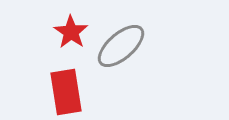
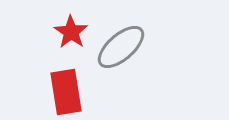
gray ellipse: moved 1 px down
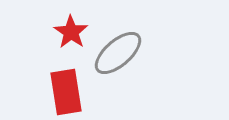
gray ellipse: moved 3 px left, 6 px down
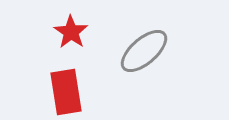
gray ellipse: moved 26 px right, 2 px up
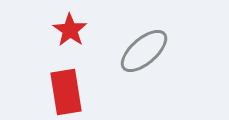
red star: moved 1 px left, 2 px up
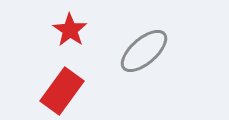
red rectangle: moved 4 px left, 1 px up; rotated 45 degrees clockwise
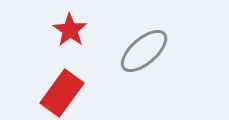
red rectangle: moved 2 px down
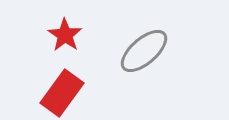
red star: moved 5 px left, 5 px down
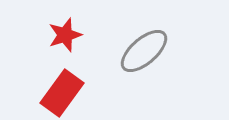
red star: rotated 20 degrees clockwise
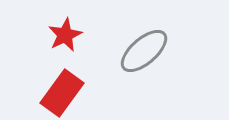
red star: rotated 8 degrees counterclockwise
